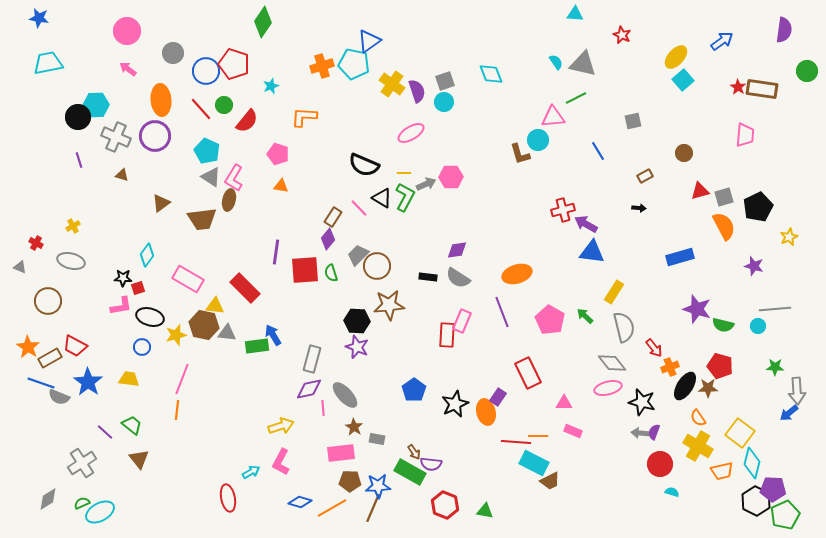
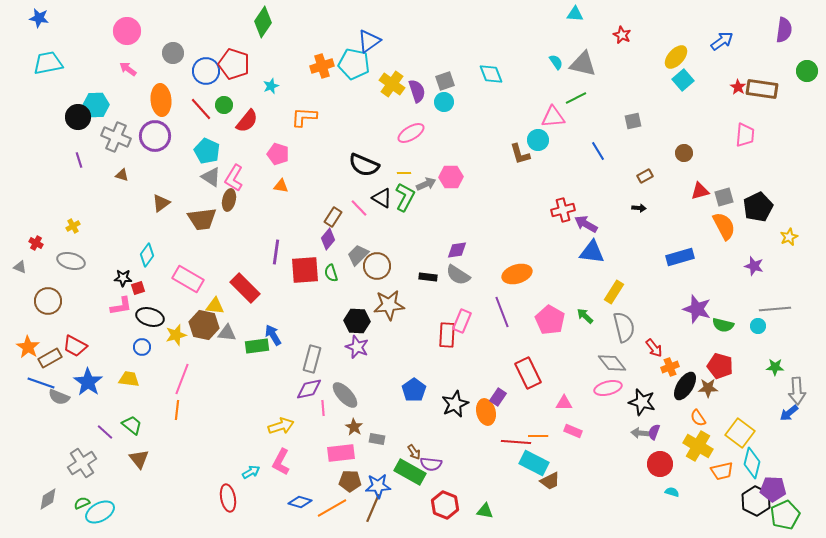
gray semicircle at (458, 278): moved 3 px up
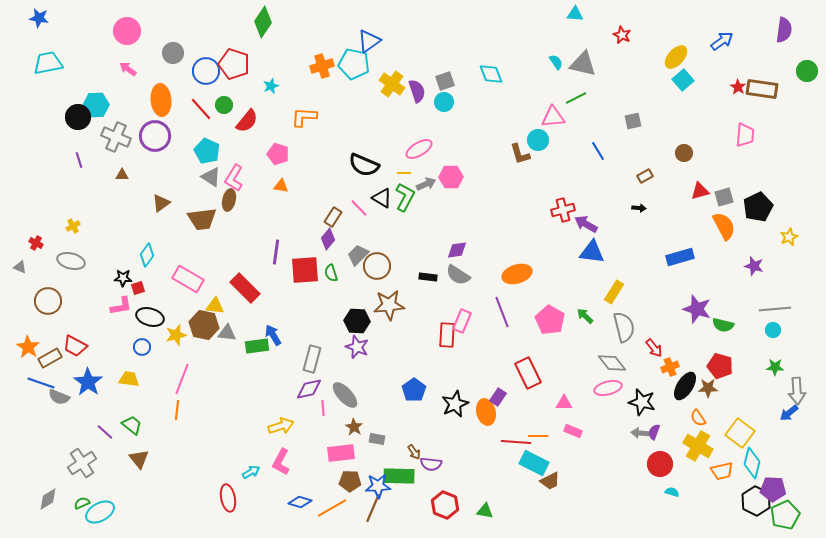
pink ellipse at (411, 133): moved 8 px right, 16 px down
brown triangle at (122, 175): rotated 16 degrees counterclockwise
cyan circle at (758, 326): moved 15 px right, 4 px down
green rectangle at (410, 472): moved 11 px left, 4 px down; rotated 28 degrees counterclockwise
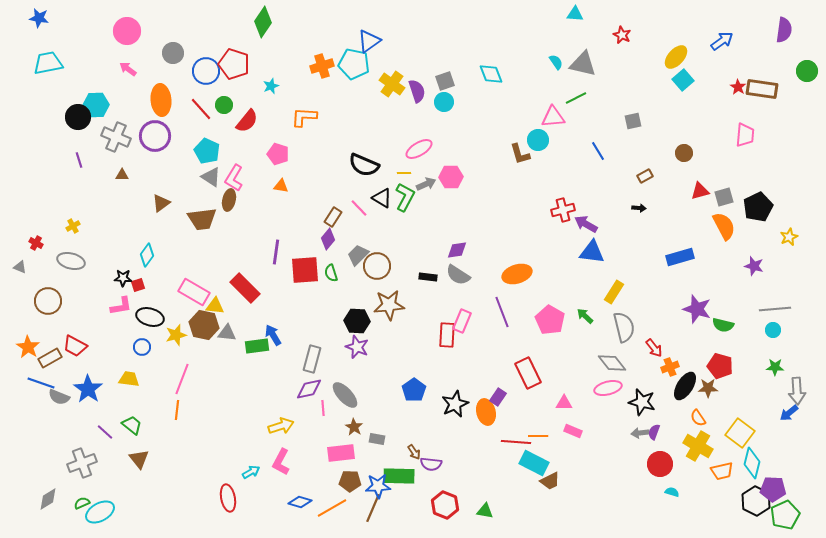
pink rectangle at (188, 279): moved 6 px right, 13 px down
red square at (138, 288): moved 3 px up
blue star at (88, 382): moved 7 px down
gray arrow at (640, 433): rotated 12 degrees counterclockwise
gray cross at (82, 463): rotated 12 degrees clockwise
